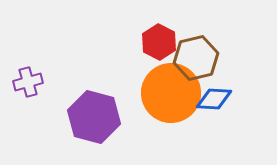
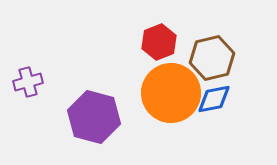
red hexagon: rotated 12 degrees clockwise
brown hexagon: moved 16 px right
blue diamond: rotated 15 degrees counterclockwise
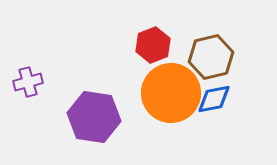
red hexagon: moved 6 px left, 3 px down
brown hexagon: moved 1 px left, 1 px up
purple hexagon: rotated 6 degrees counterclockwise
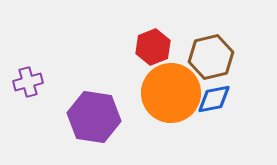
red hexagon: moved 2 px down
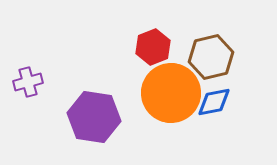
blue diamond: moved 3 px down
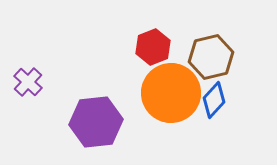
purple cross: rotated 32 degrees counterclockwise
blue diamond: moved 2 px up; rotated 36 degrees counterclockwise
purple hexagon: moved 2 px right, 5 px down; rotated 15 degrees counterclockwise
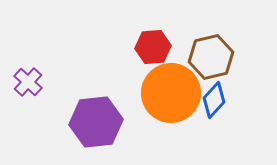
red hexagon: rotated 16 degrees clockwise
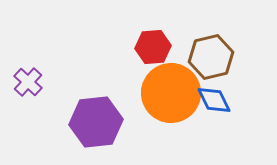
blue diamond: rotated 69 degrees counterclockwise
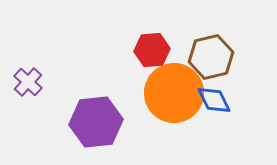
red hexagon: moved 1 px left, 3 px down
orange circle: moved 3 px right
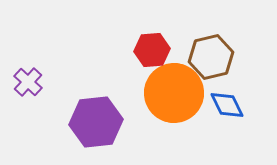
blue diamond: moved 13 px right, 5 px down
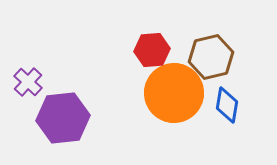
blue diamond: rotated 36 degrees clockwise
purple hexagon: moved 33 px left, 4 px up
